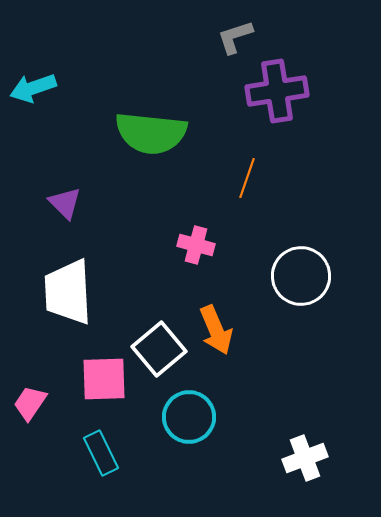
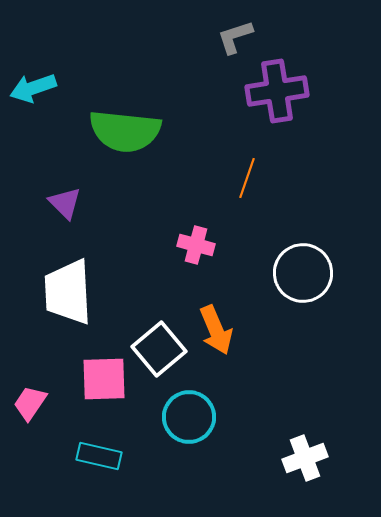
green semicircle: moved 26 px left, 2 px up
white circle: moved 2 px right, 3 px up
cyan rectangle: moved 2 px left, 3 px down; rotated 51 degrees counterclockwise
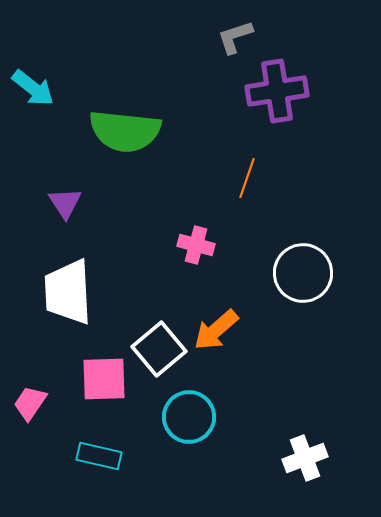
cyan arrow: rotated 123 degrees counterclockwise
purple triangle: rotated 12 degrees clockwise
orange arrow: rotated 72 degrees clockwise
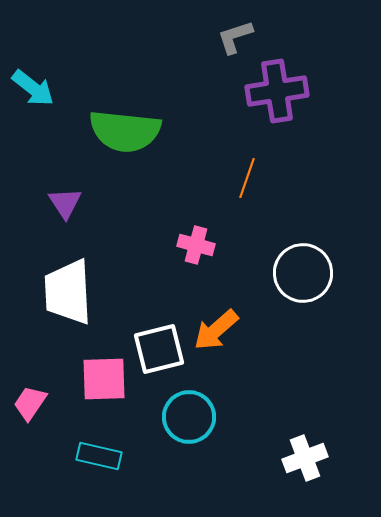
white square: rotated 26 degrees clockwise
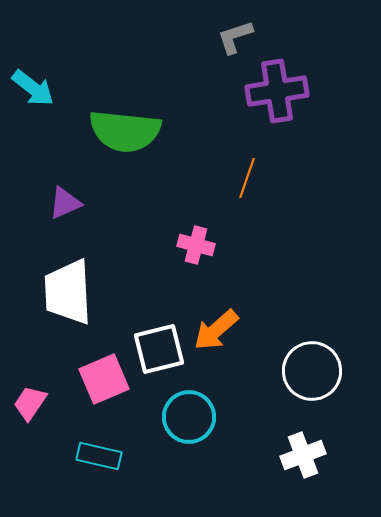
purple triangle: rotated 39 degrees clockwise
white circle: moved 9 px right, 98 px down
pink square: rotated 21 degrees counterclockwise
white cross: moved 2 px left, 3 px up
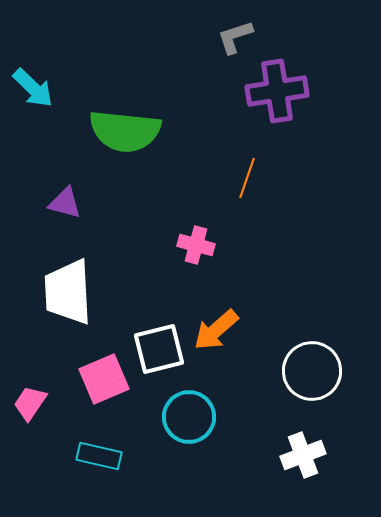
cyan arrow: rotated 6 degrees clockwise
purple triangle: rotated 39 degrees clockwise
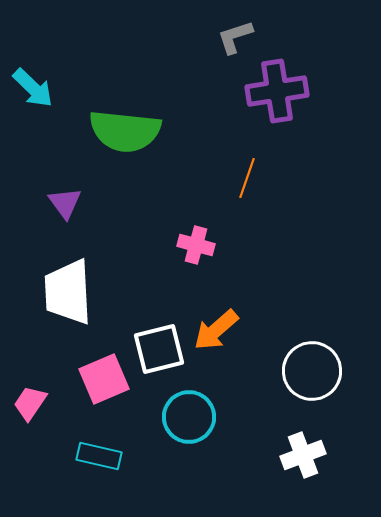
purple triangle: rotated 39 degrees clockwise
